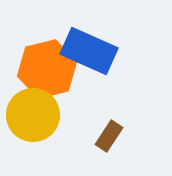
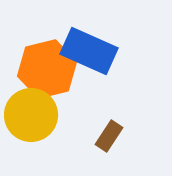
yellow circle: moved 2 px left
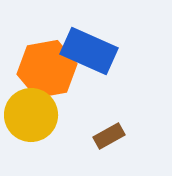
orange hexagon: rotated 4 degrees clockwise
brown rectangle: rotated 28 degrees clockwise
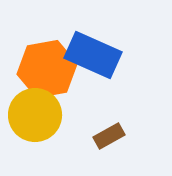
blue rectangle: moved 4 px right, 4 px down
yellow circle: moved 4 px right
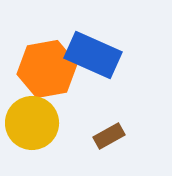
yellow circle: moved 3 px left, 8 px down
